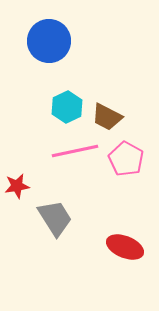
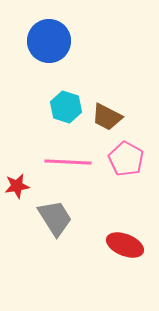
cyan hexagon: moved 1 px left; rotated 16 degrees counterclockwise
pink line: moved 7 px left, 11 px down; rotated 15 degrees clockwise
red ellipse: moved 2 px up
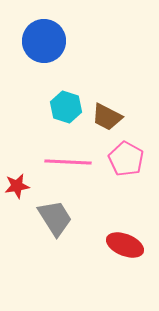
blue circle: moved 5 px left
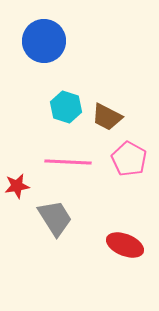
pink pentagon: moved 3 px right
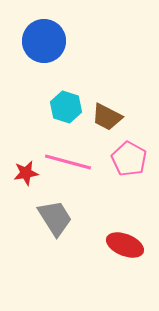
pink line: rotated 12 degrees clockwise
red star: moved 9 px right, 13 px up
